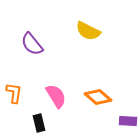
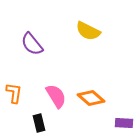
orange diamond: moved 7 px left, 1 px down
purple rectangle: moved 4 px left, 2 px down
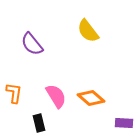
yellow semicircle: rotated 25 degrees clockwise
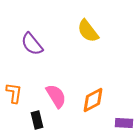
orange diamond: moved 2 px right, 2 px down; rotated 68 degrees counterclockwise
black rectangle: moved 2 px left, 3 px up
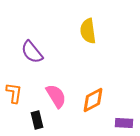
yellow semicircle: rotated 30 degrees clockwise
purple semicircle: moved 8 px down
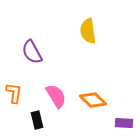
purple semicircle: rotated 10 degrees clockwise
orange diamond: rotated 72 degrees clockwise
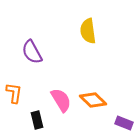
pink semicircle: moved 5 px right, 4 px down
purple rectangle: rotated 18 degrees clockwise
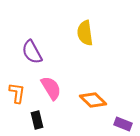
yellow semicircle: moved 3 px left, 2 px down
orange L-shape: moved 3 px right
pink semicircle: moved 10 px left, 12 px up
purple rectangle: moved 1 px left, 1 px down
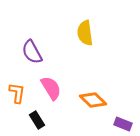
black rectangle: rotated 18 degrees counterclockwise
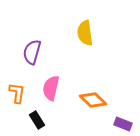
purple semicircle: rotated 45 degrees clockwise
pink semicircle: rotated 135 degrees counterclockwise
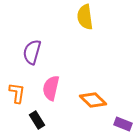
yellow semicircle: moved 16 px up
